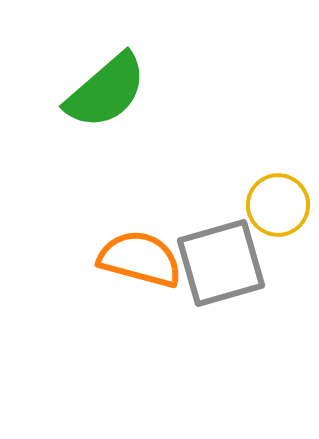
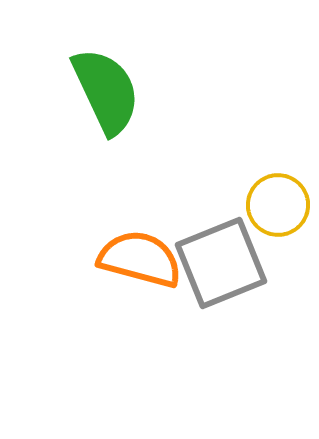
green semicircle: rotated 74 degrees counterclockwise
gray square: rotated 6 degrees counterclockwise
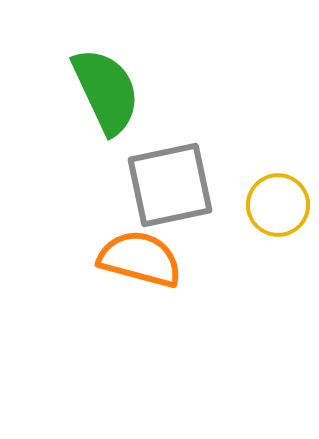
gray square: moved 51 px left, 78 px up; rotated 10 degrees clockwise
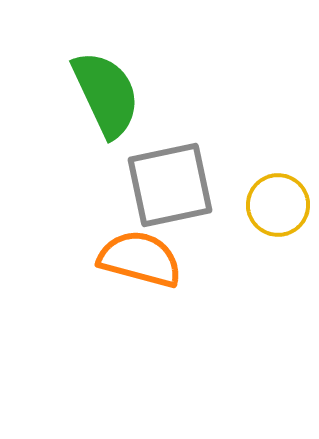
green semicircle: moved 3 px down
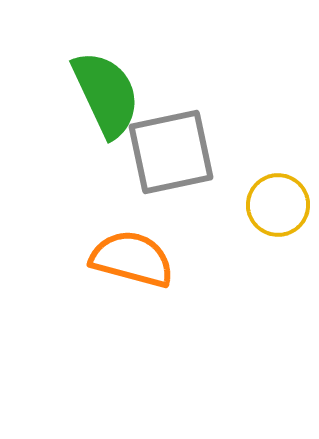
gray square: moved 1 px right, 33 px up
orange semicircle: moved 8 px left
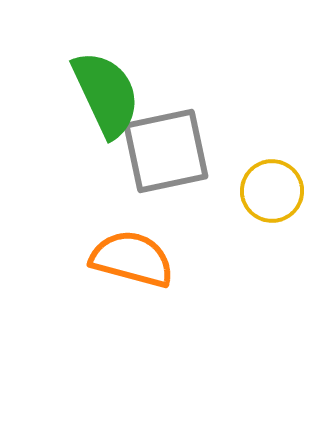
gray square: moved 5 px left, 1 px up
yellow circle: moved 6 px left, 14 px up
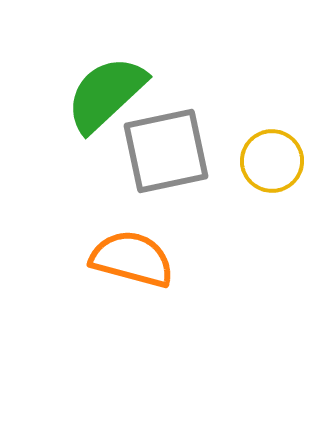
green semicircle: rotated 108 degrees counterclockwise
yellow circle: moved 30 px up
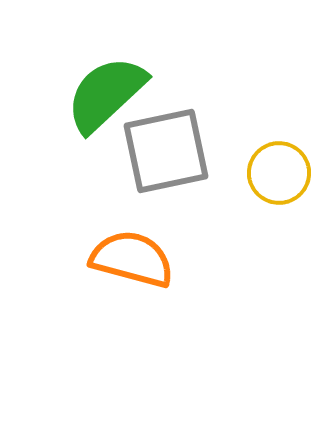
yellow circle: moved 7 px right, 12 px down
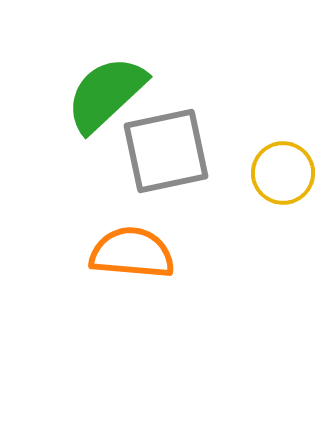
yellow circle: moved 4 px right
orange semicircle: moved 6 px up; rotated 10 degrees counterclockwise
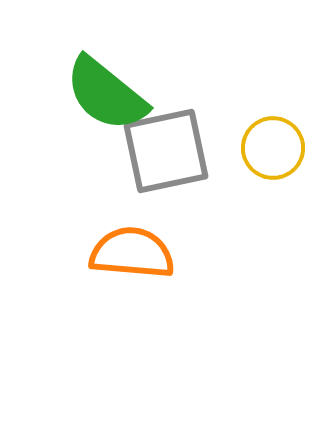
green semicircle: rotated 98 degrees counterclockwise
yellow circle: moved 10 px left, 25 px up
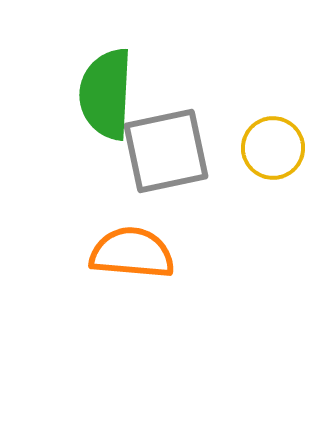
green semicircle: rotated 54 degrees clockwise
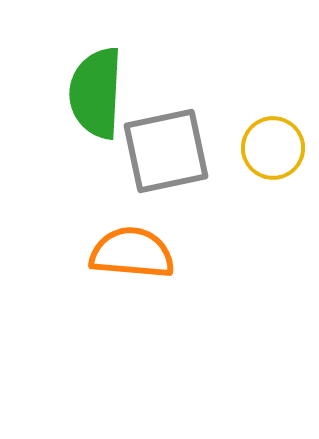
green semicircle: moved 10 px left, 1 px up
